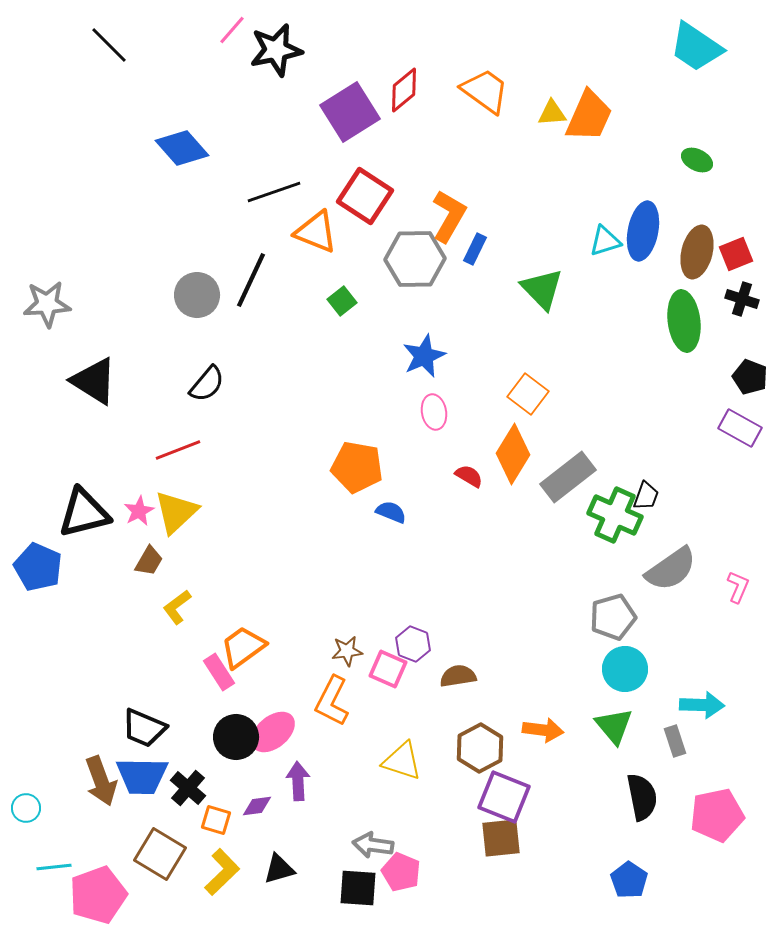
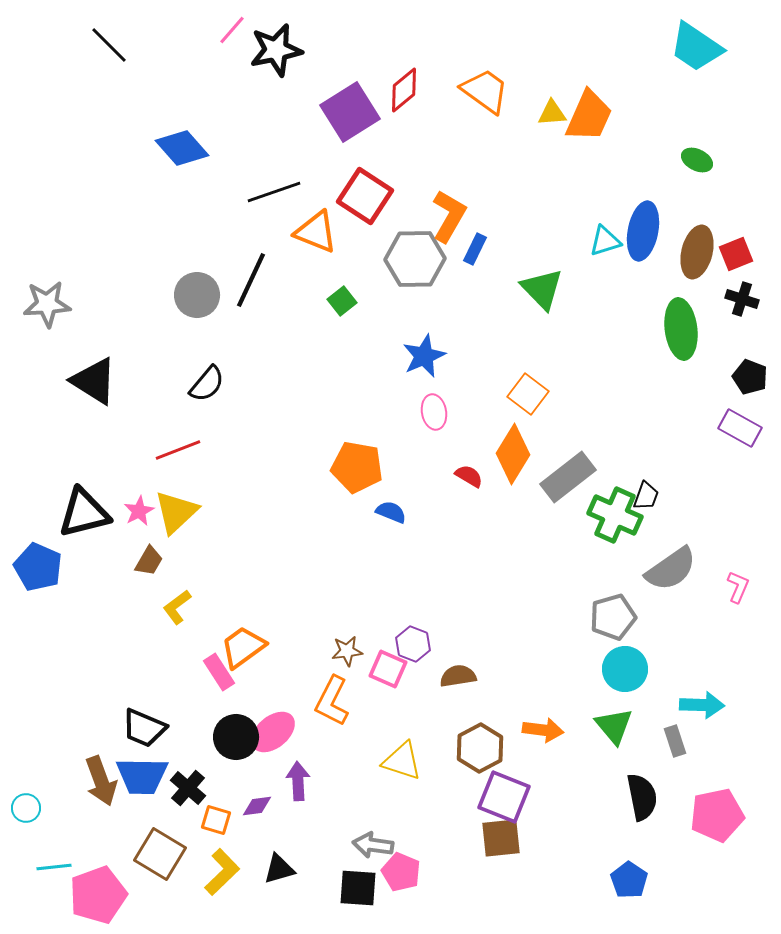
green ellipse at (684, 321): moved 3 px left, 8 px down
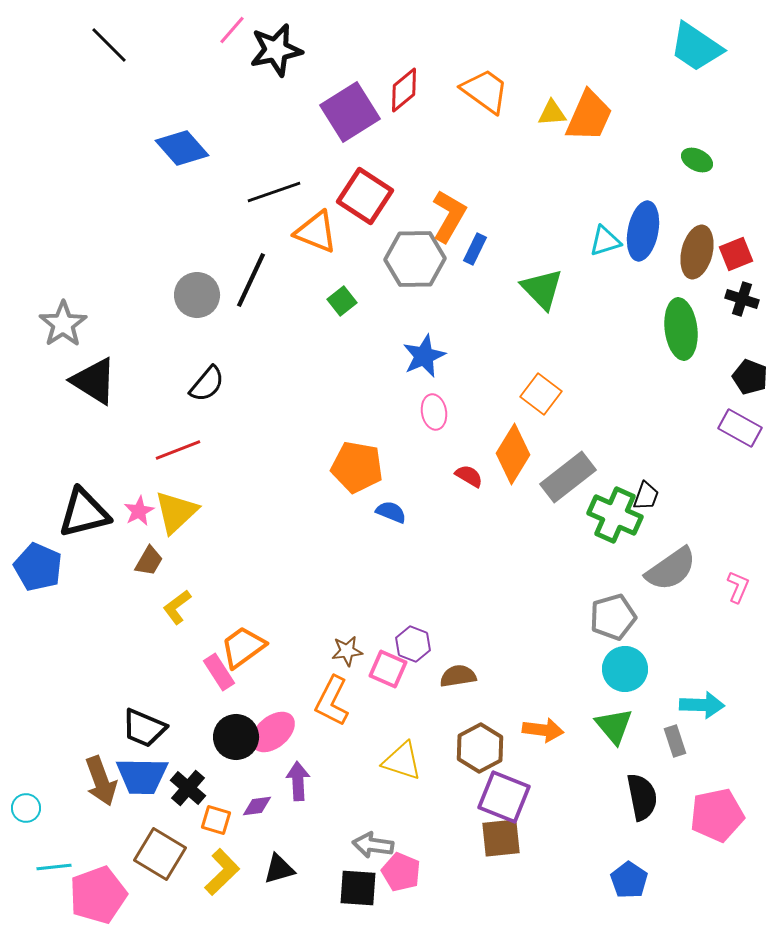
gray star at (47, 304): moved 16 px right, 20 px down; rotated 30 degrees counterclockwise
orange square at (528, 394): moved 13 px right
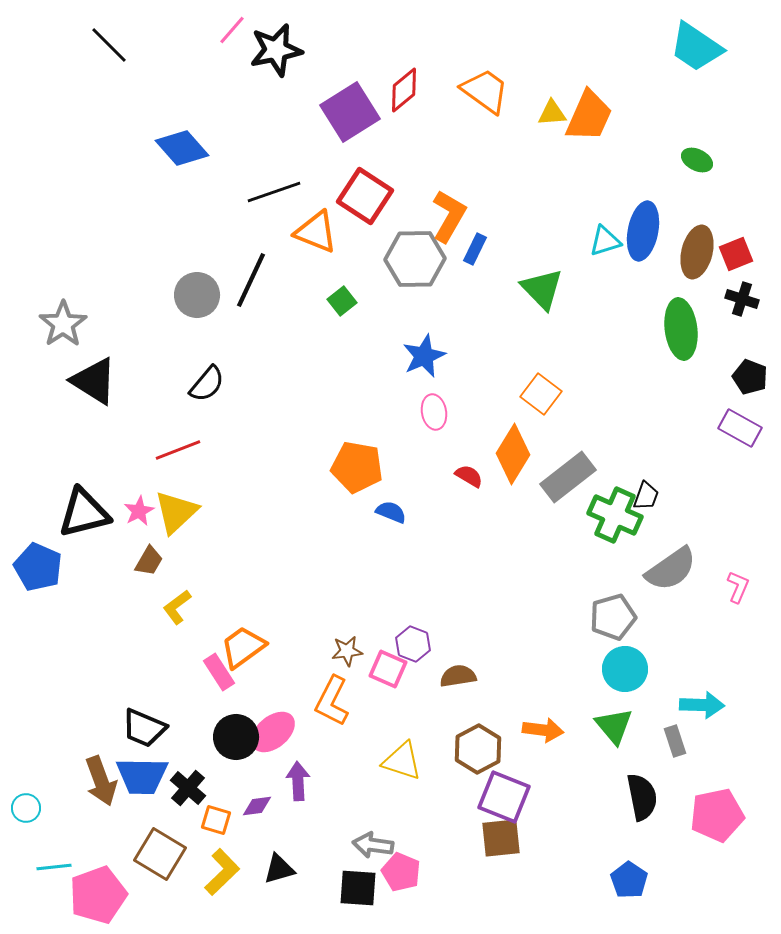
brown hexagon at (480, 748): moved 2 px left, 1 px down
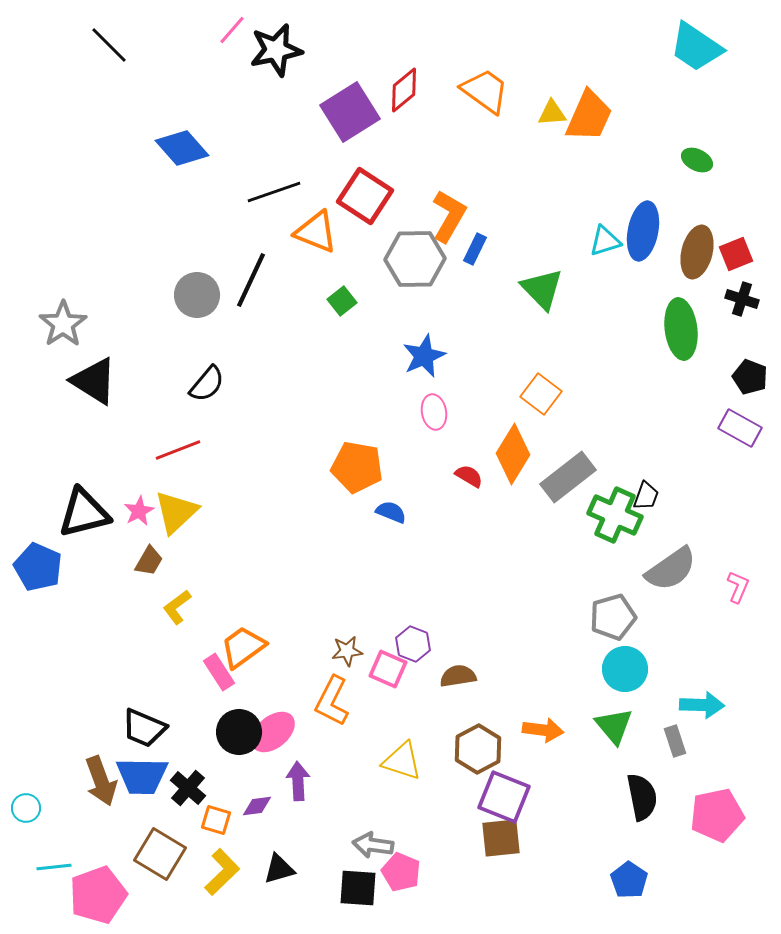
black circle at (236, 737): moved 3 px right, 5 px up
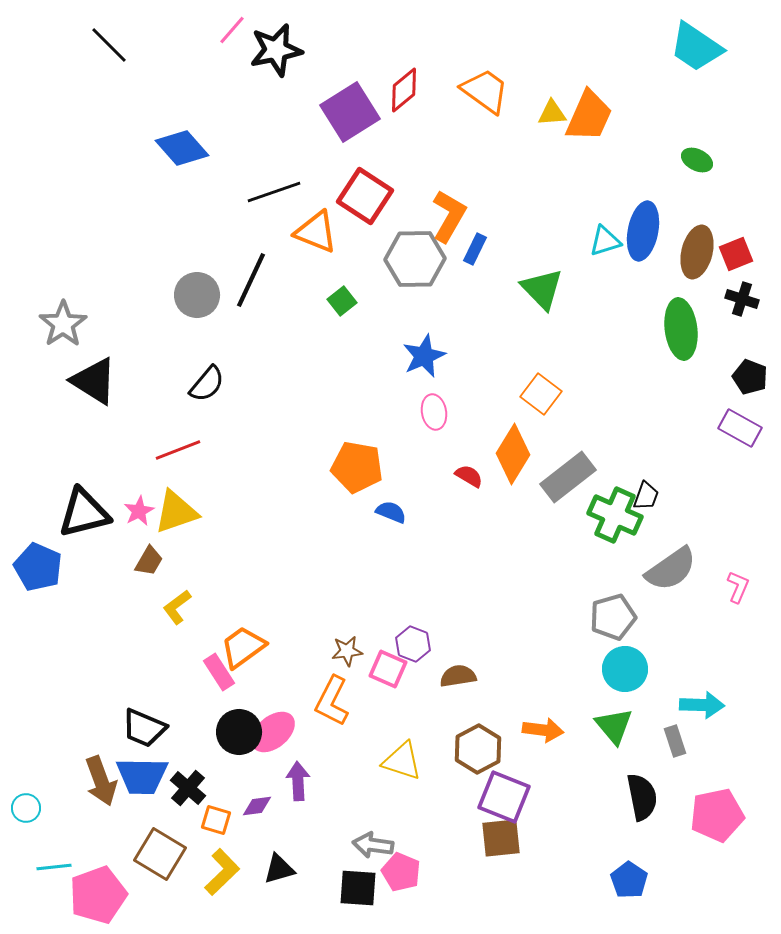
yellow triangle at (176, 512): rotated 24 degrees clockwise
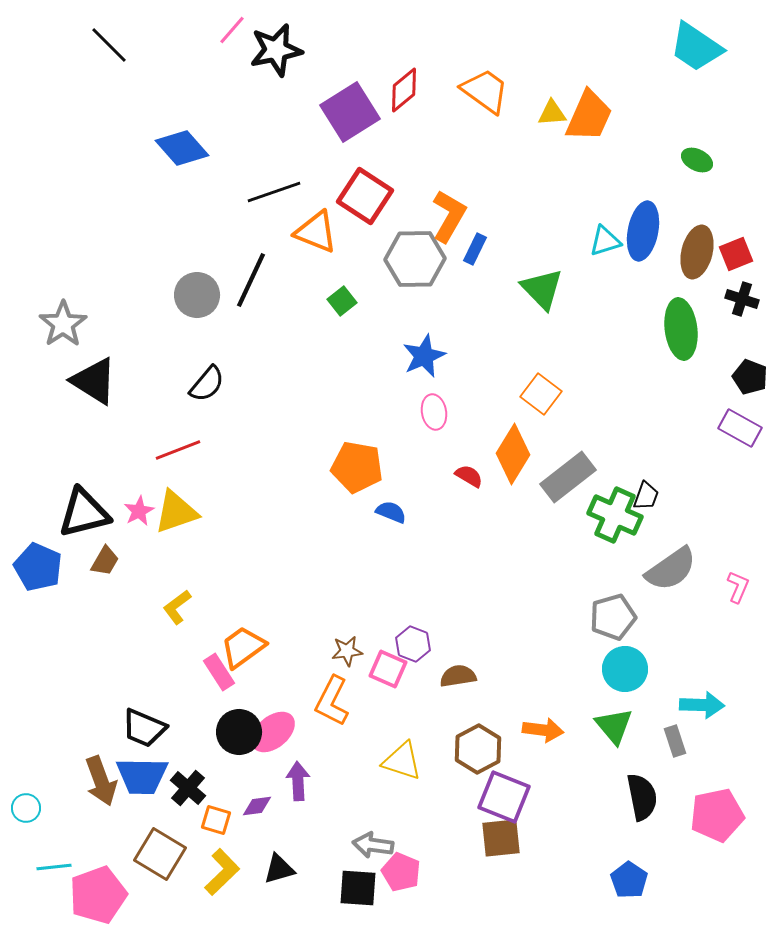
brown trapezoid at (149, 561): moved 44 px left
